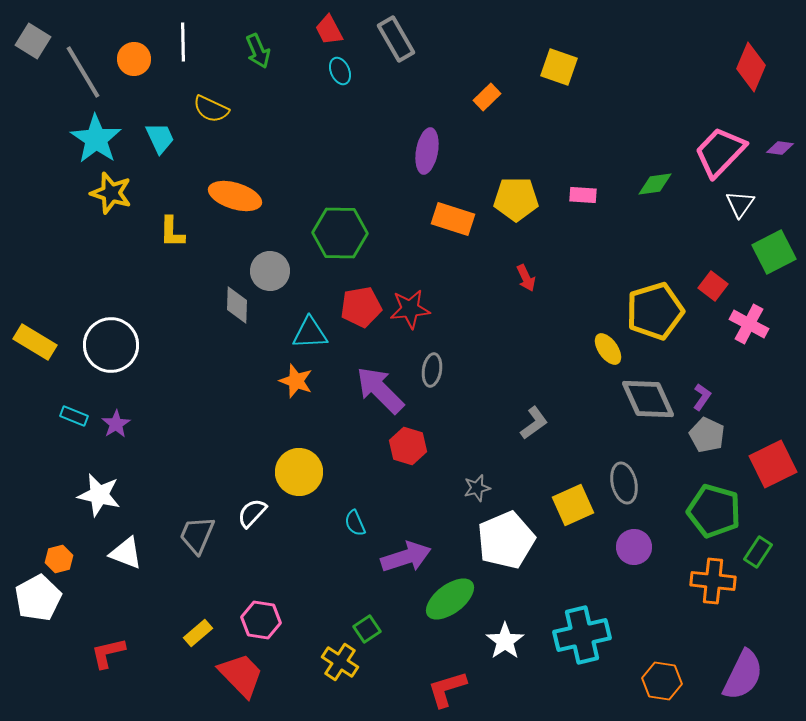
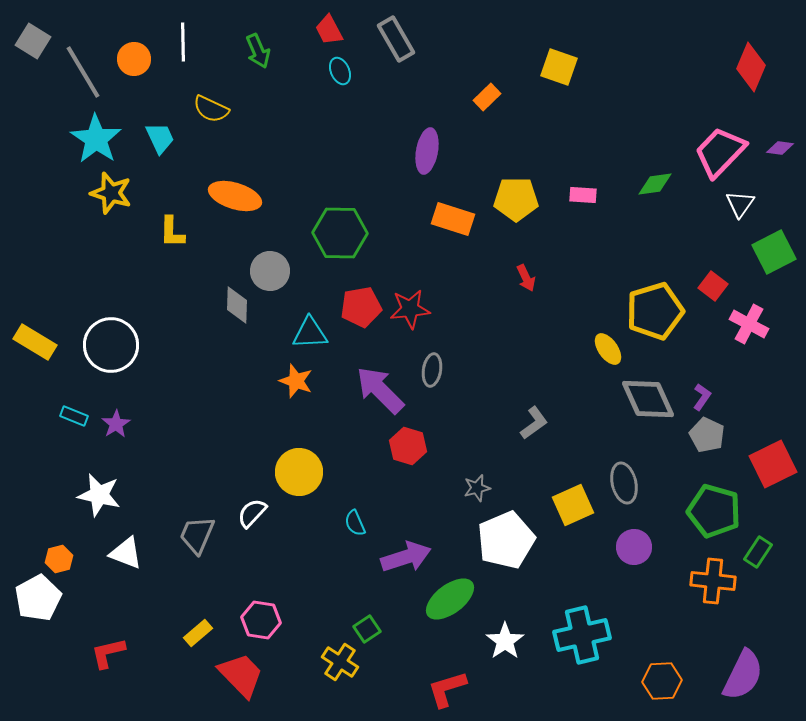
orange hexagon at (662, 681): rotated 12 degrees counterclockwise
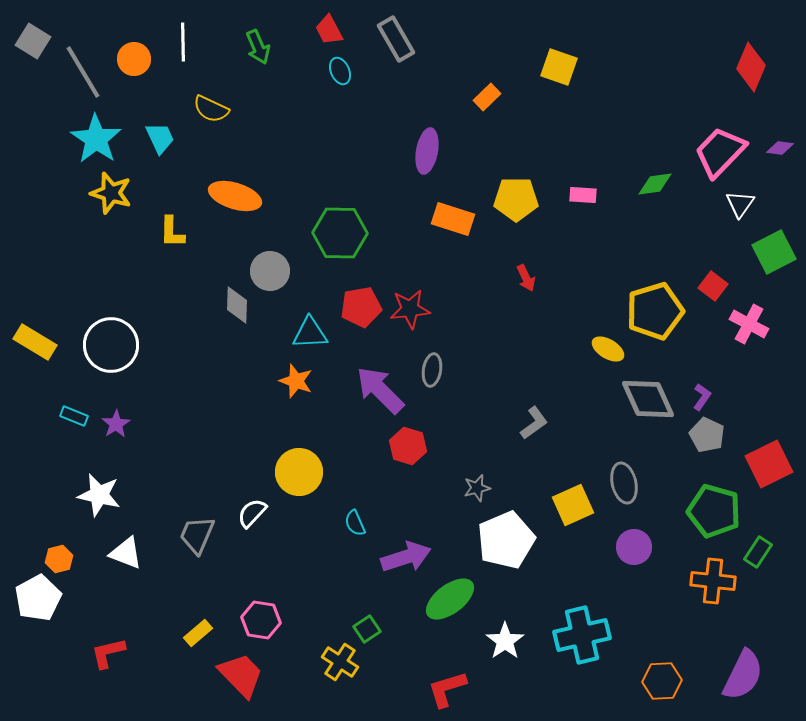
green arrow at (258, 51): moved 4 px up
yellow ellipse at (608, 349): rotated 24 degrees counterclockwise
red square at (773, 464): moved 4 px left
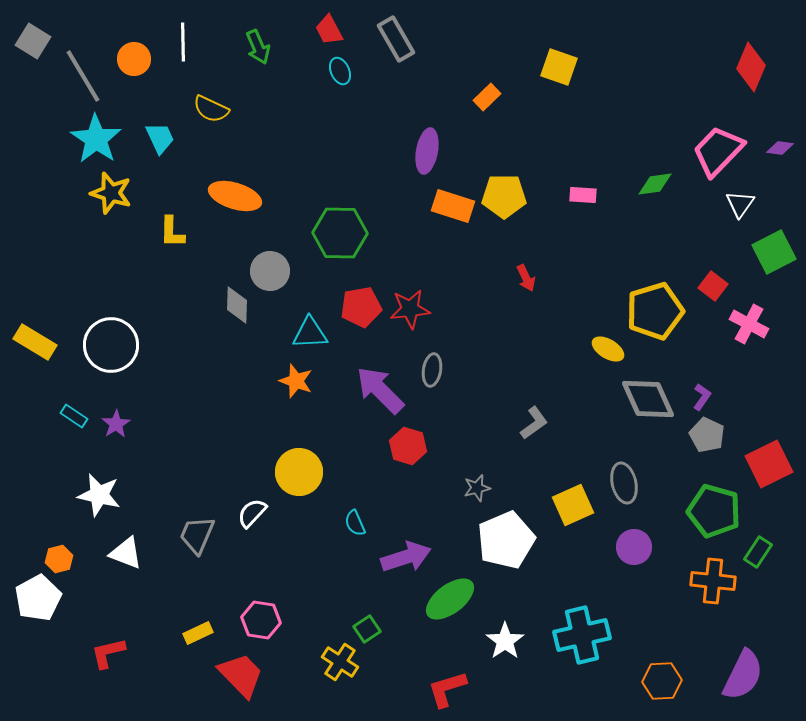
gray line at (83, 72): moved 4 px down
pink trapezoid at (720, 152): moved 2 px left, 1 px up
yellow pentagon at (516, 199): moved 12 px left, 3 px up
orange rectangle at (453, 219): moved 13 px up
cyan rectangle at (74, 416): rotated 12 degrees clockwise
yellow rectangle at (198, 633): rotated 16 degrees clockwise
